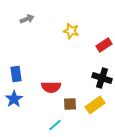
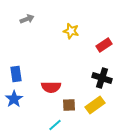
brown square: moved 1 px left, 1 px down
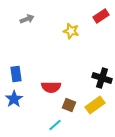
red rectangle: moved 3 px left, 29 px up
brown square: rotated 24 degrees clockwise
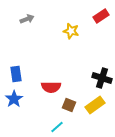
cyan line: moved 2 px right, 2 px down
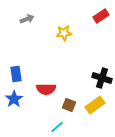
yellow star: moved 7 px left, 2 px down; rotated 21 degrees counterclockwise
red semicircle: moved 5 px left, 2 px down
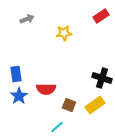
blue star: moved 5 px right, 3 px up
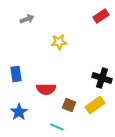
yellow star: moved 5 px left, 9 px down
blue star: moved 16 px down
cyan line: rotated 64 degrees clockwise
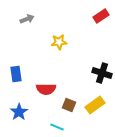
black cross: moved 5 px up
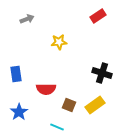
red rectangle: moved 3 px left
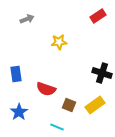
red semicircle: rotated 18 degrees clockwise
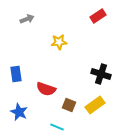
black cross: moved 1 px left, 1 px down
blue star: rotated 12 degrees counterclockwise
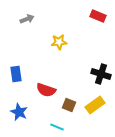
red rectangle: rotated 56 degrees clockwise
red semicircle: moved 1 px down
